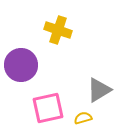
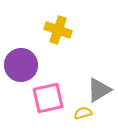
pink square: moved 10 px up
yellow semicircle: moved 5 px up
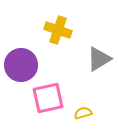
gray triangle: moved 31 px up
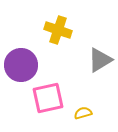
gray triangle: moved 1 px right, 1 px down
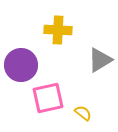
yellow cross: rotated 16 degrees counterclockwise
yellow semicircle: rotated 54 degrees clockwise
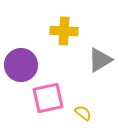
yellow cross: moved 6 px right, 1 px down
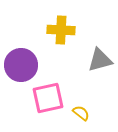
yellow cross: moved 3 px left, 1 px up
gray triangle: rotated 16 degrees clockwise
yellow semicircle: moved 2 px left
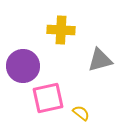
purple circle: moved 2 px right, 1 px down
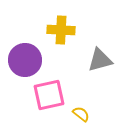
purple circle: moved 2 px right, 6 px up
pink square: moved 1 px right, 3 px up
yellow semicircle: moved 1 px down
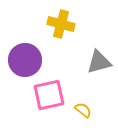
yellow cross: moved 6 px up; rotated 12 degrees clockwise
gray triangle: moved 1 px left, 2 px down
yellow semicircle: moved 2 px right, 4 px up
